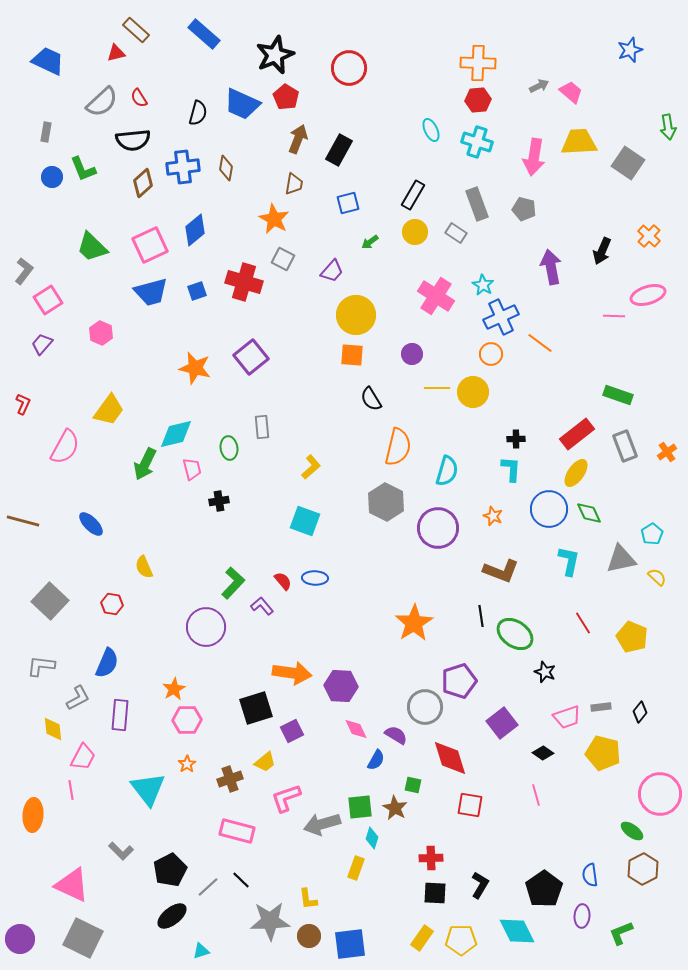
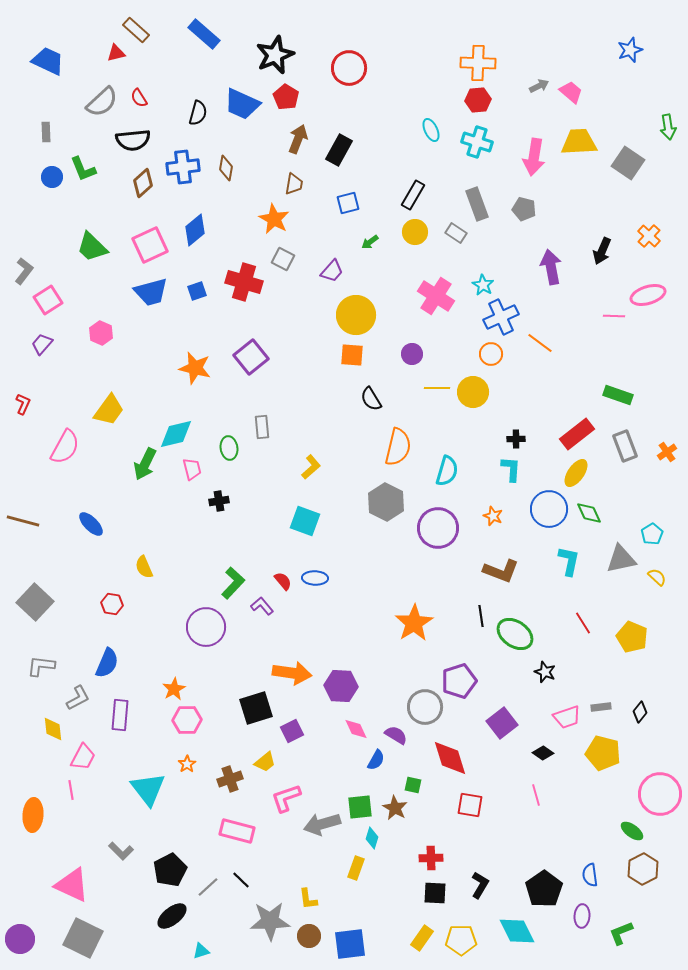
gray rectangle at (46, 132): rotated 12 degrees counterclockwise
gray square at (50, 601): moved 15 px left, 1 px down
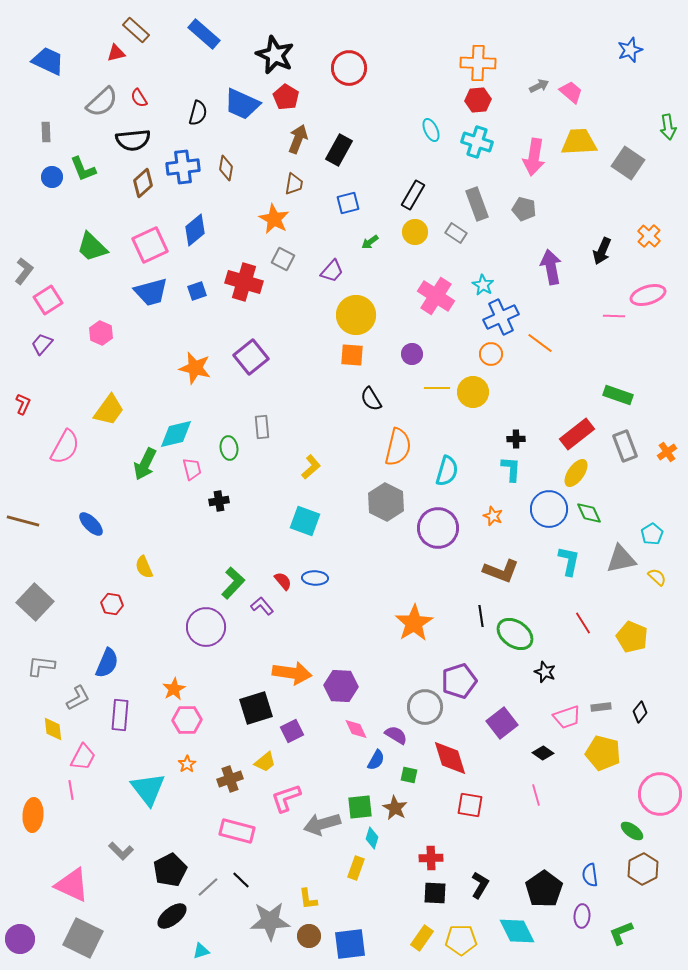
black star at (275, 55): rotated 24 degrees counterclockwise
green square at (413, 785): moved 4 px left, 10 px up
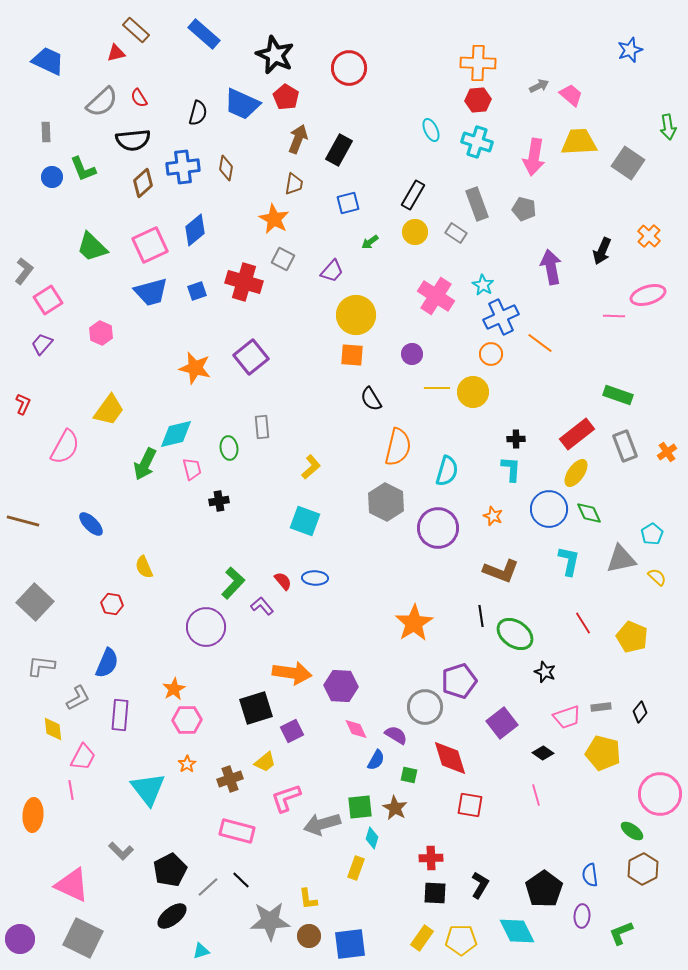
pink trapezoid at (571, 92): moved 3 px down
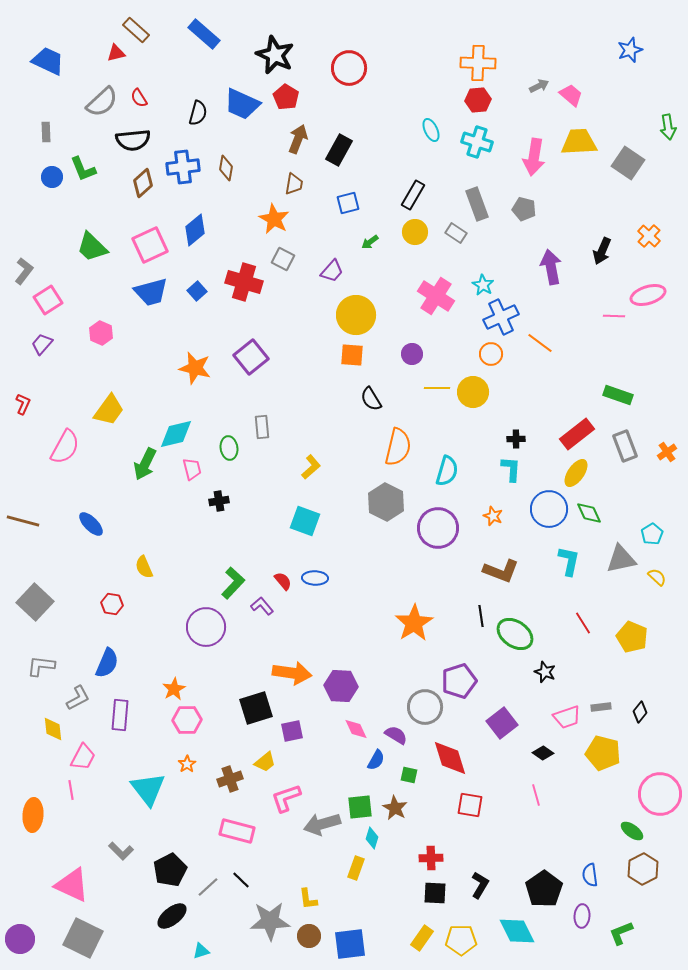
blue square at (197, 291): rotated 24 degrees counterclockwise
purple square at (292, 731): rotated 15 degrees clockwise
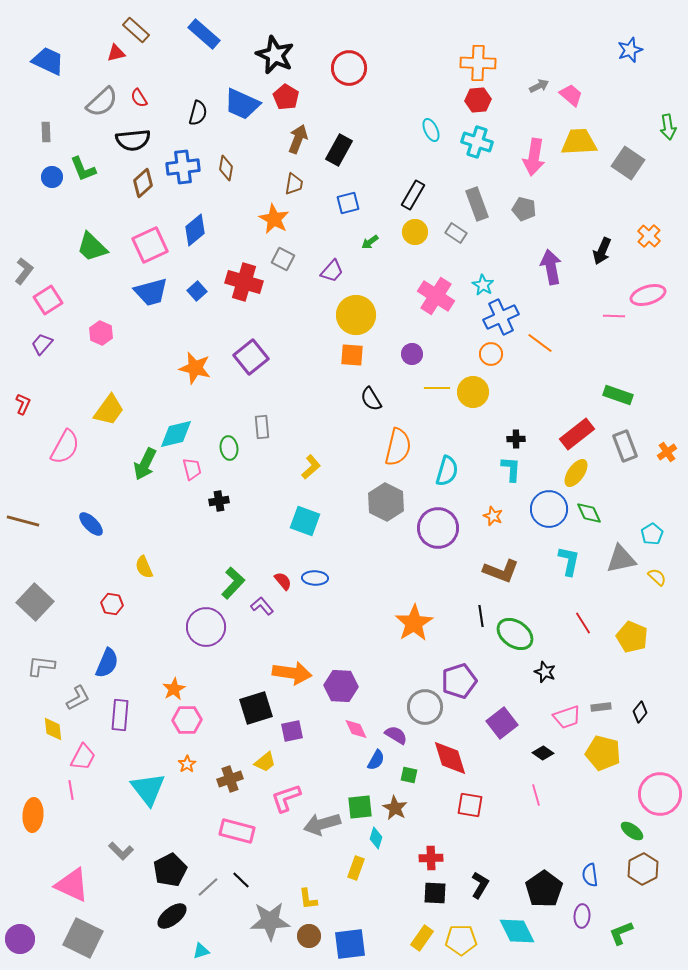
cyan diamond at (372, 838): moved 4 px right
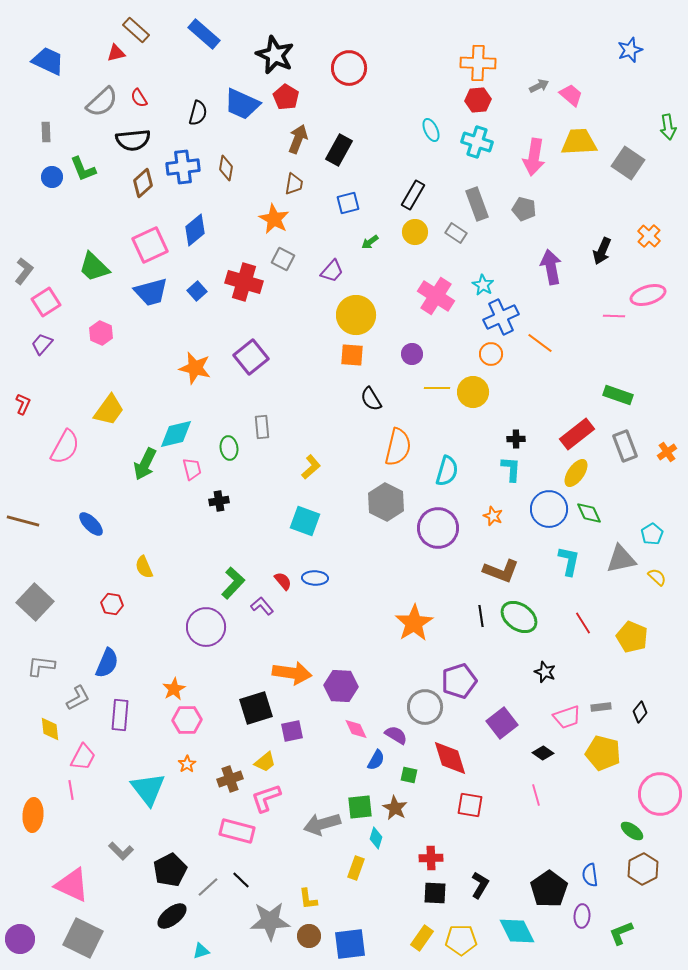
green trapezoid at (92, 247): moved 2 px right, 20 px down
pink square at (48, 300): moved 2 px left, 2 px down
green ellipse at (515, 634): moved 4 px right, 17 px up
yellow diamond at (53, 729): moved 3 px left
pink L-shape at (286, 798): moved 20 px left
black pentagon at (544, 889): moved 5 px right
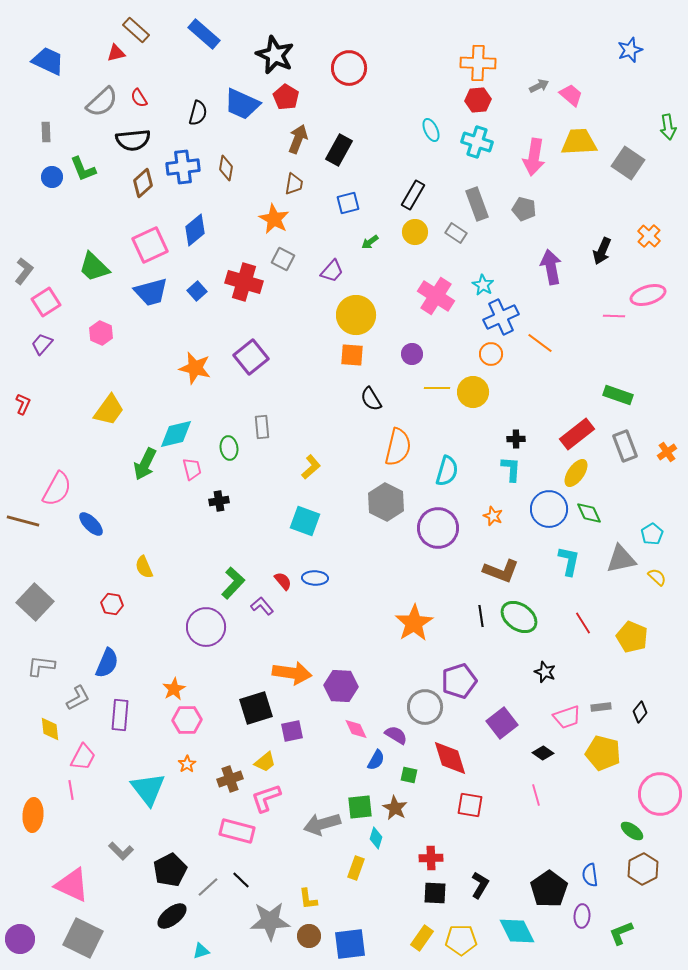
pink semicircle at (65, 447): moved 8 px left, 42 px down
